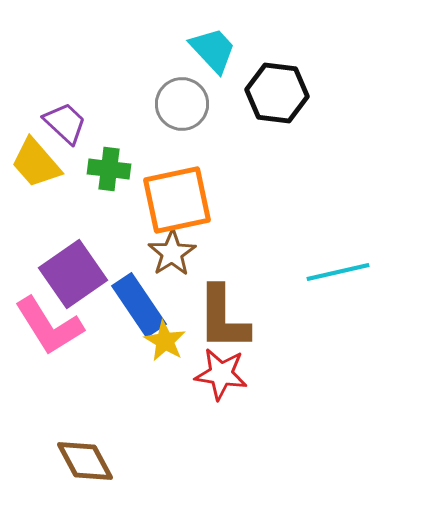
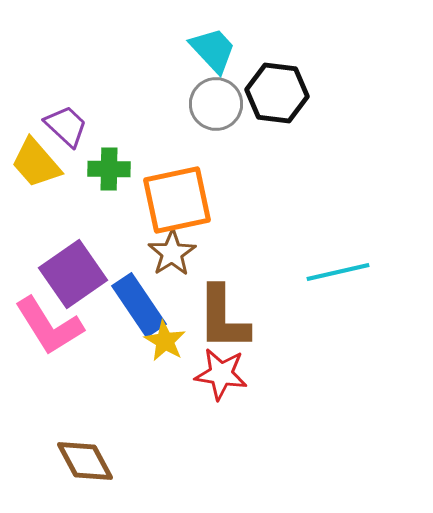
gray circle: moved 34 px right
purple trapezoid: moved 1 px right, 3 px down
green cross: rotated 6 degrees counterclockwise
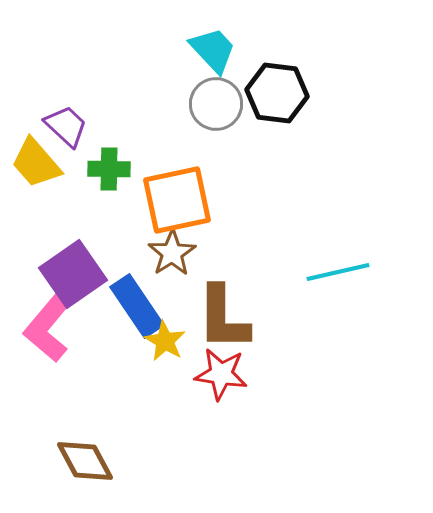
blue rectangle: moved 2 px left, 1 px down
pink L-shape: rotated 72 degrees clockwise
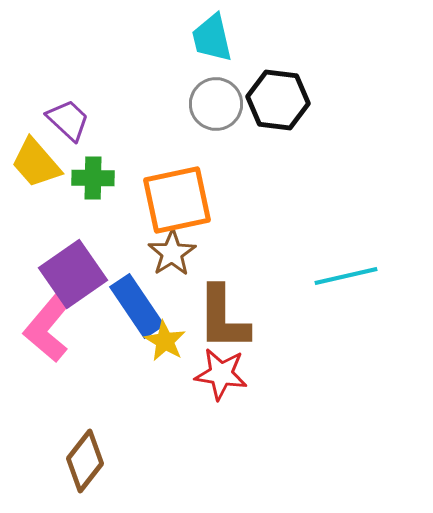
cyan trapezoid: moved 1 px left, 12 px up; rotated 150 degrees counterclockwise
black hexagon: moved 1 px right, 7 px down
purple trapezoid: moved 2 px right, 6 px up
green cross: moved 16 px left, 9 px down
cyan line: moved 8 px right, 4 px down
brown diamond: rotated 66 degrees clockwise
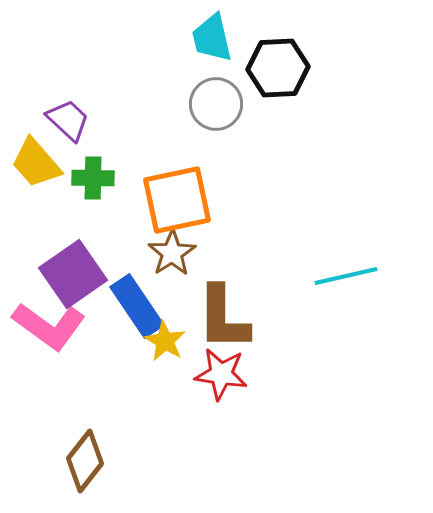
black hexagon: moved 32 px up; rotated 10 degrees counterclockwise
pink L-shape: rotated 94 degrees counterclockwise
